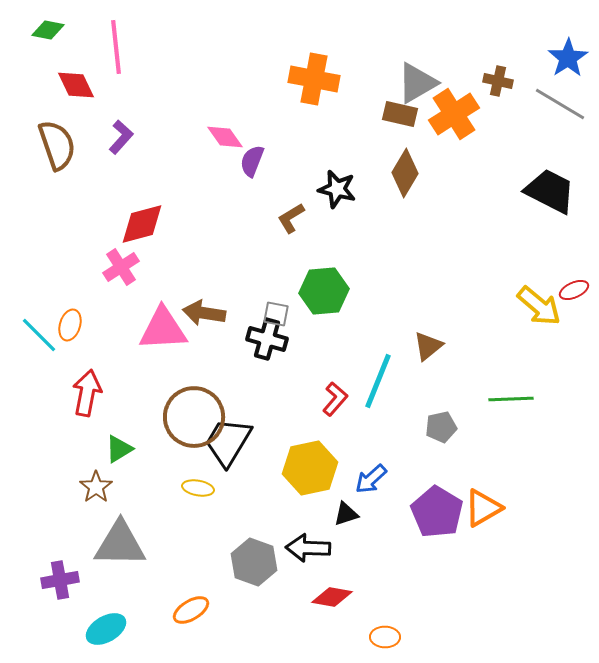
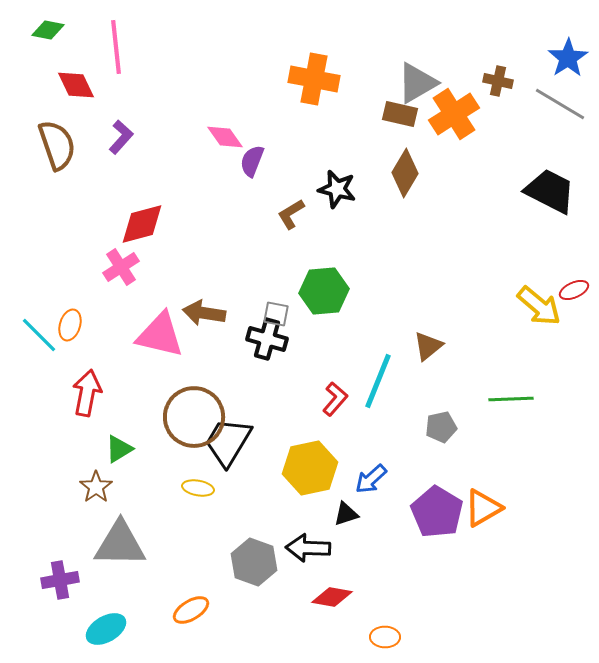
brown L-shape at (291, 218): moved 4 px up
pink triangle at (163, 329): moved 3 px left, 6 px down; rotated 16 degrees clockwise
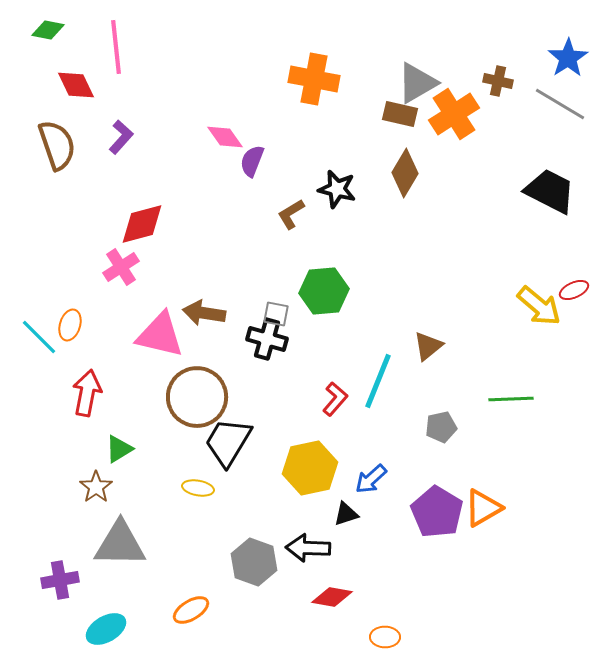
cyan line at (39, 335): moved 2 px down
brown circle at (194, 417): moved 3 px right, 20 px up
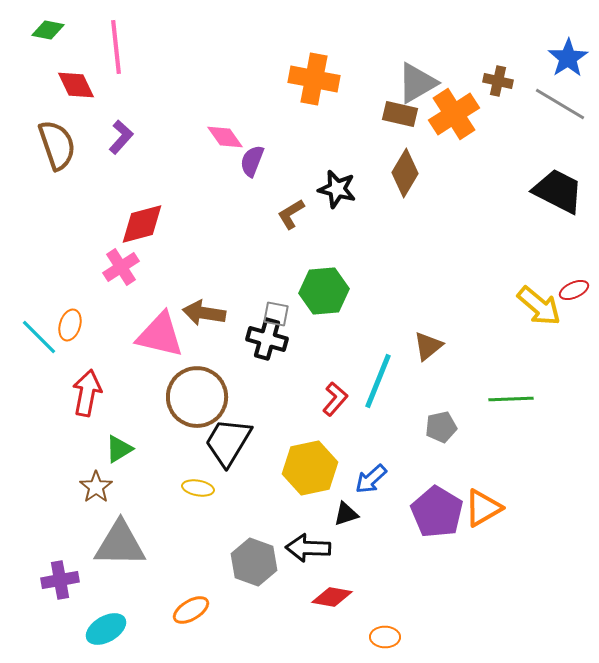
black trapezoid at (550, 191): moved 8 px right
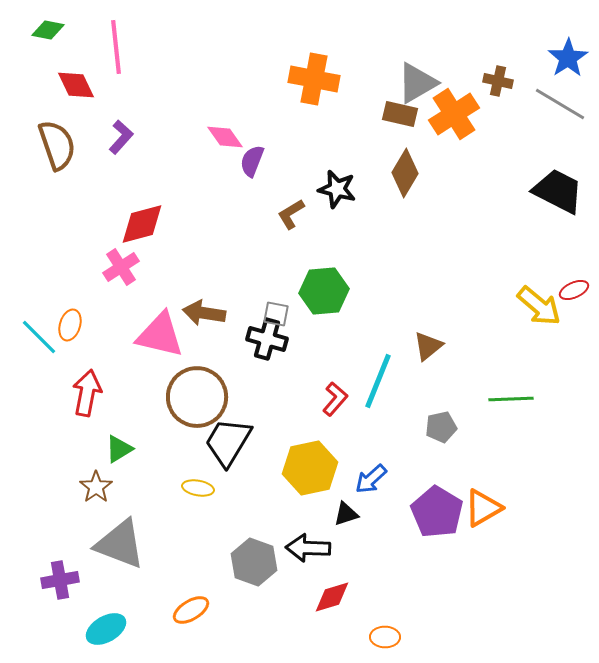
gray triangle at (120, 544): rotated 20 degrees clockwise
red diamond at (332, 597): rotated 27 degrees counterclockwise
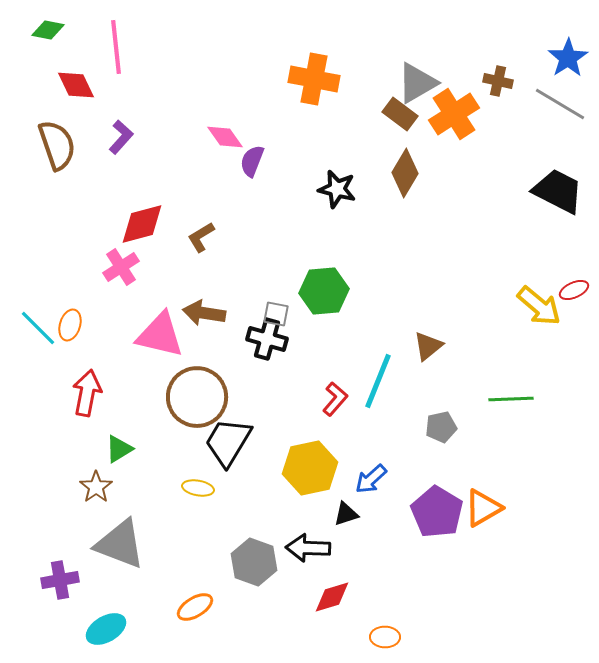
brown rectangle at (400, 114): rotated 24 degrees clockwise
brown L-shape at (291, 214): moved 90 px left, 23 px down
cyan line at (39, 337): moved 1 px left, 9 px up
orange ellipse at (191, 610): moved 4 px right, 3 px up
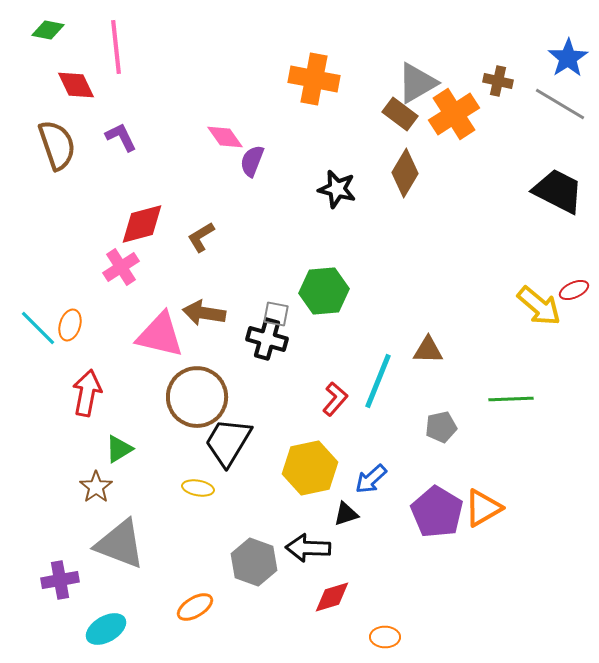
purple L-shape at (121, 137): rotated 68 degrees counterclockwise
brown triangle at (428, 346): moved 4 px down; rotated 40 degrees clockwise
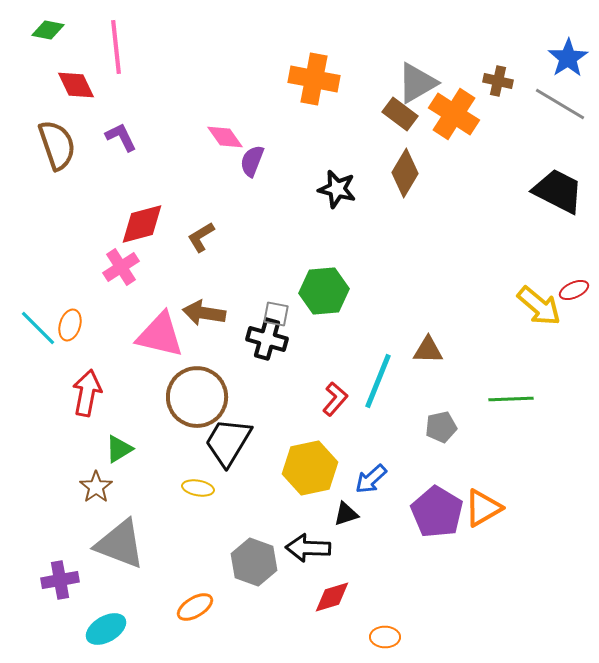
orange cross at (454, 114): rotated 24 degrees counterclockwise
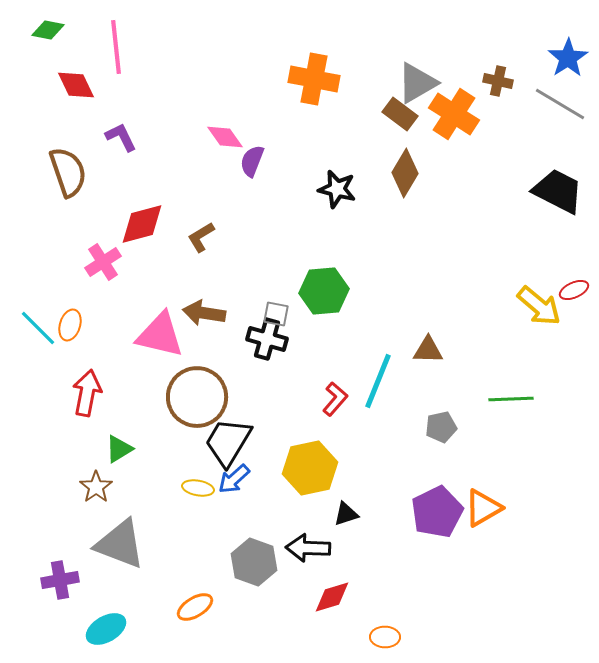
brown semicircle at (57, 145): moved 11 px right, 27 px down
pink cross at (121, 267): moved 18 px left, 5 px up
blue arrow at (371, 479): moved 137 px left
purple pentagon at (437, 512): rotated 15 degrees clockwise
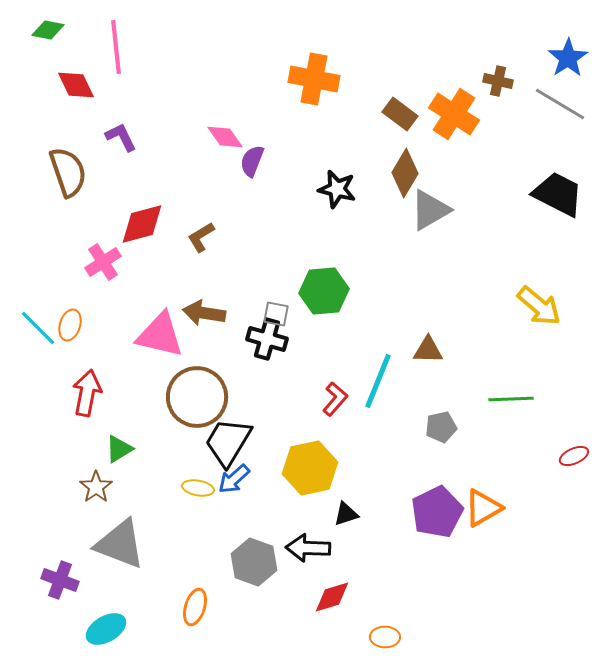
gray triangle at (417, 83): moved 13 px right, 127 px down
black trapezoid at (558, 191): moved 3 px down
red ellipse at (574, 290): moved 166 px down
purple cross at (60, 580): rotated 30 degrees clockwise
orange ellipse at (195, 607): rotated 42 degrees counterclockwise
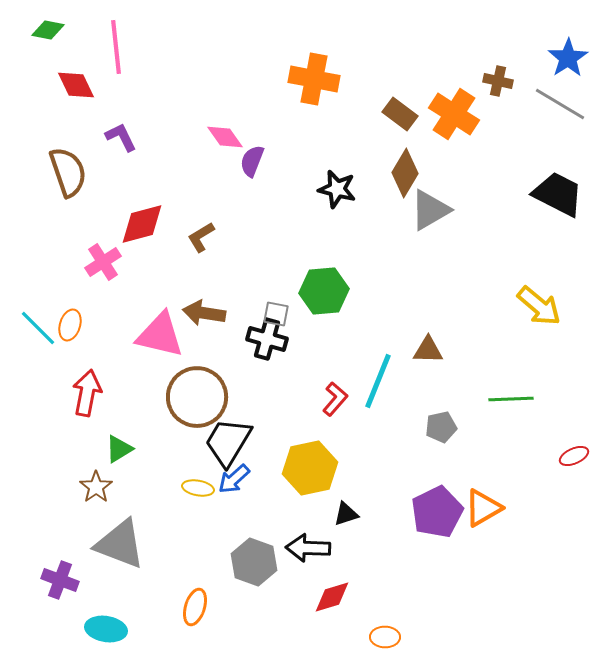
cyan ellipse at (106, 629): rotated 39 degrees clockwise
